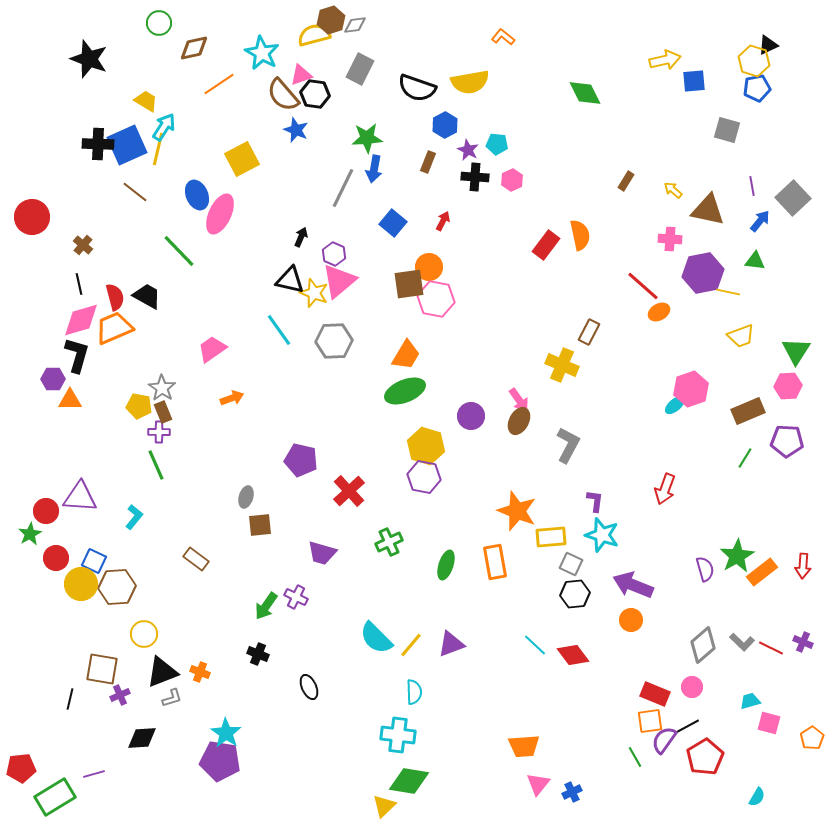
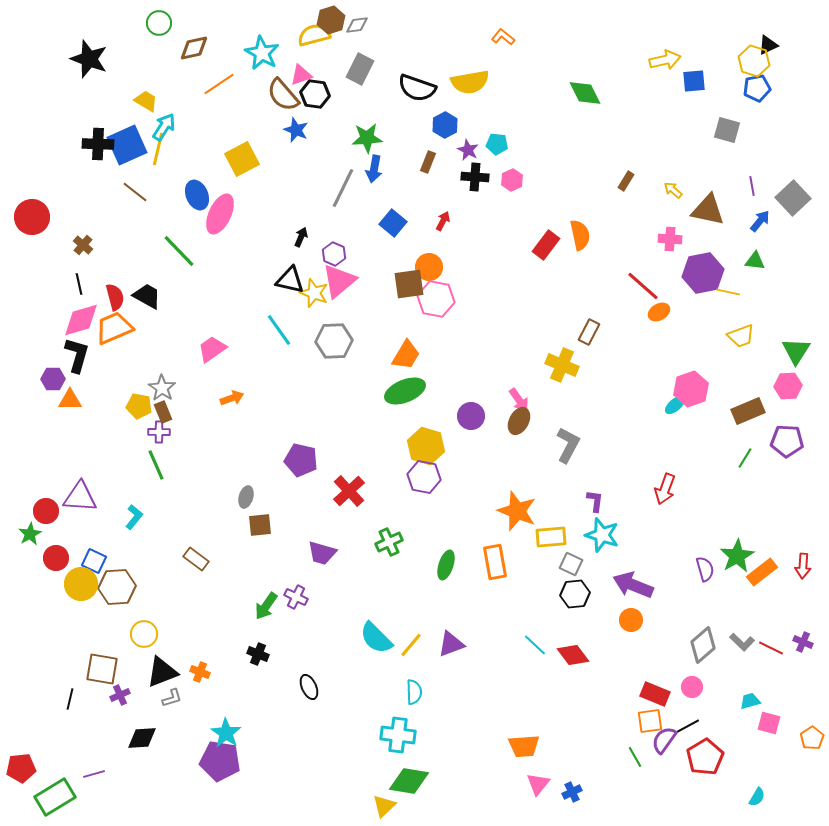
gray diamond at (355, 25): moved 2 px right
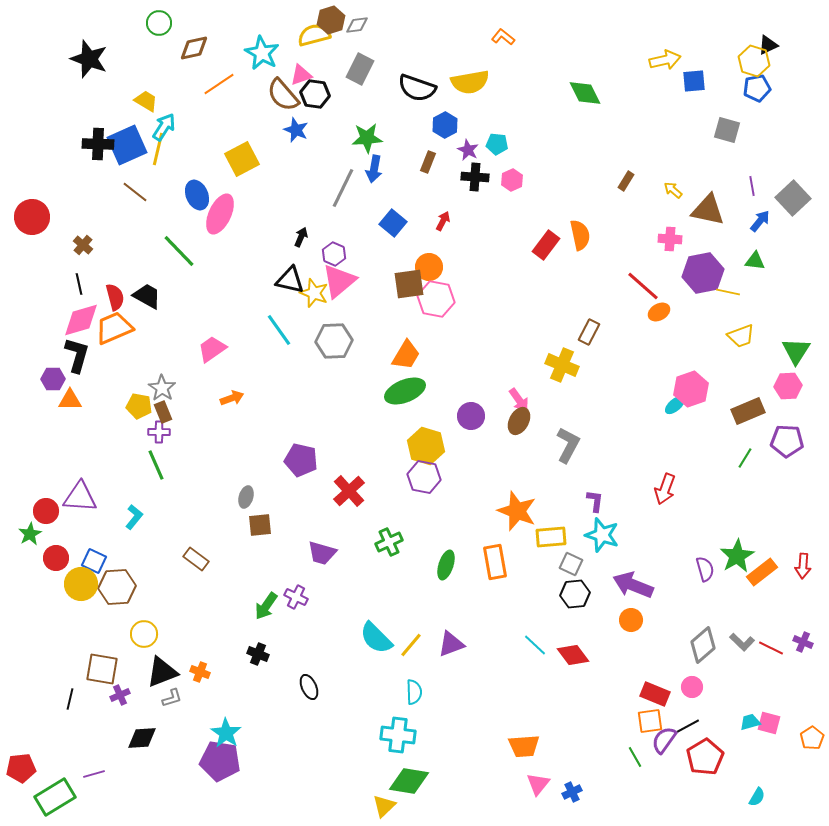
cyan trapezoid at (750, 701): moved 21 px down
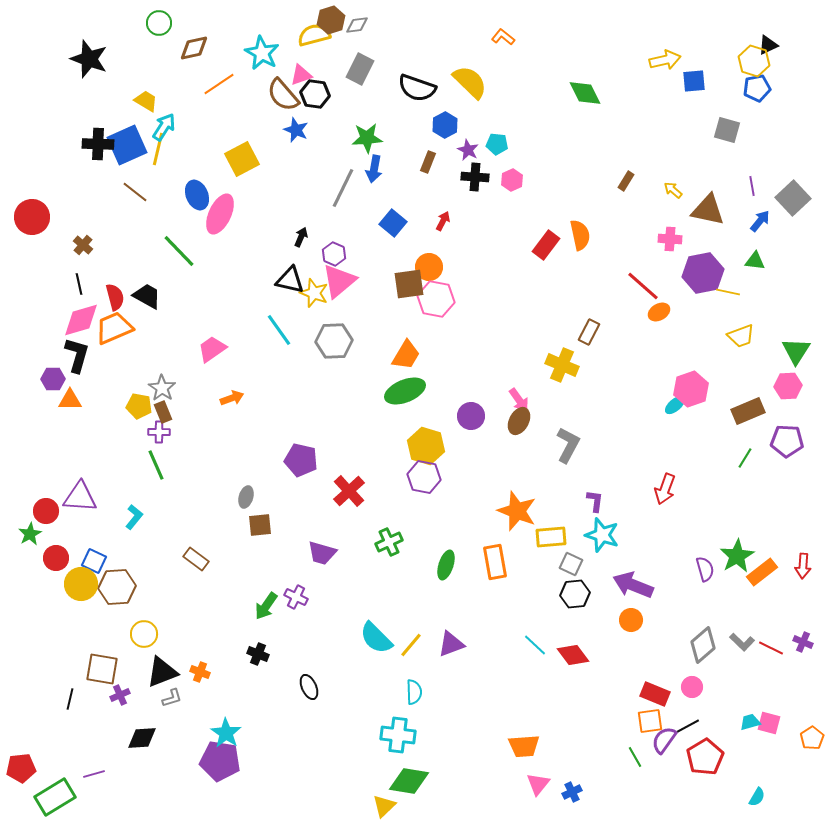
yellow semicircle at (470, 82): rotated 126 degrees counterclockwise
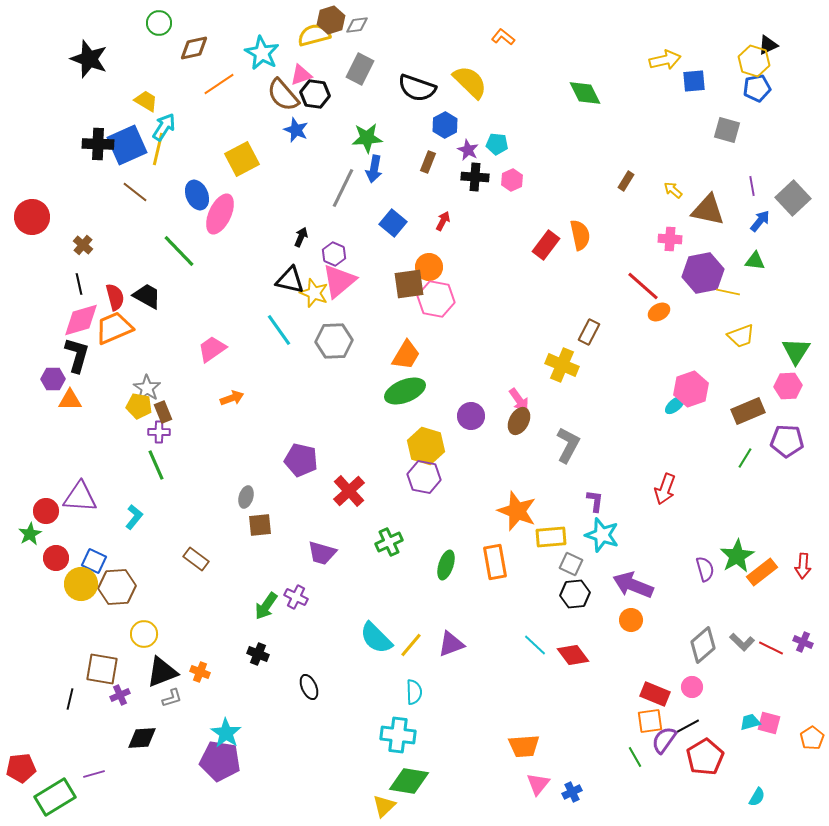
gray star at (162, 388): moved 15 px left
